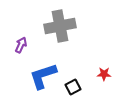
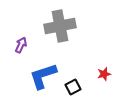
red star: rotated 16 degrees counterclockwise
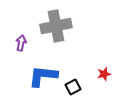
gray cross: moved 4 px left
purple arrow: moved 2 px up; rotated 14 degrees counterclockwise
blue L-shape: rotated 24 degrees clockwise
